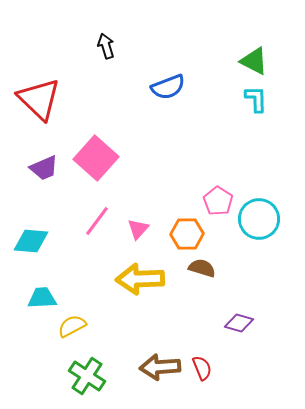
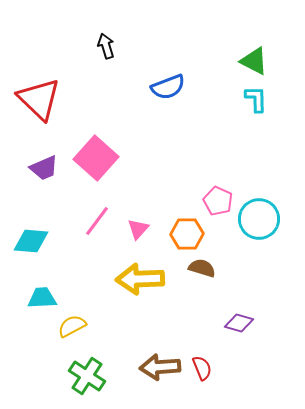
pink pentagon: rotated 8 degrees counterclockwise
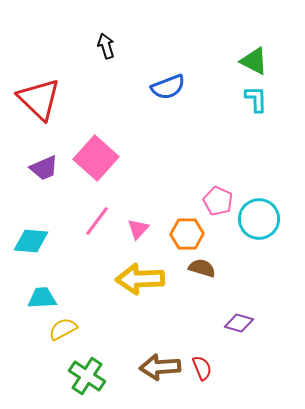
yellow semicircle: moved 9 px left, 3 px down
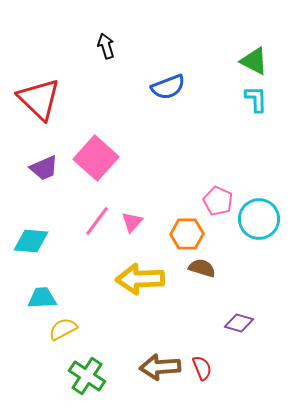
pink triangle: moved 6 px left, 7 px up
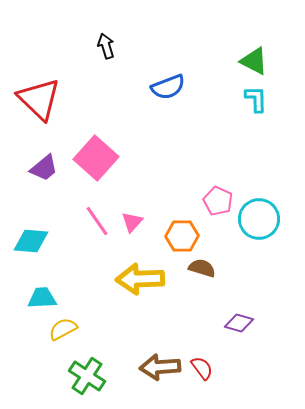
purple trapezoid: rotated 16 degrees counterclockwise
pink line: rotated 72 degrees counterclockwise
orange hexagon: moved 5 px left, 2 px down
red semicircle: rotated 15 degrees counterclockwise
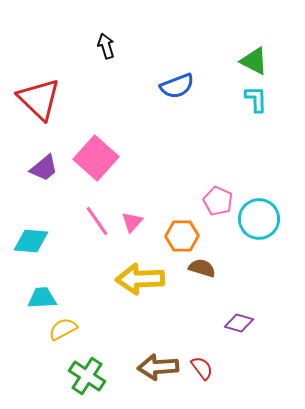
blue semicircle: moved 9 px right, 1 px up
brown arrow: moved 2 px left
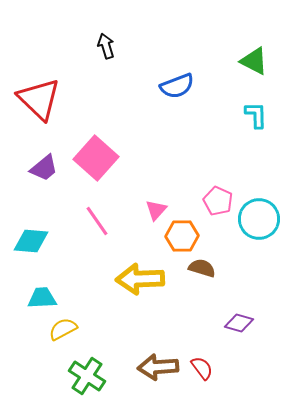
cyan L-shape: moved 16 px down
pink triangle: moved 24 px right, 12 px up
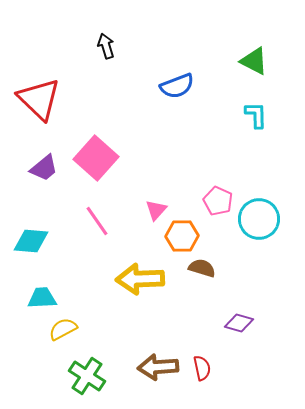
red semicircle: rotated 25 degrees clockwise
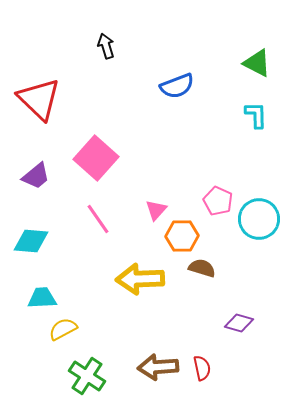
green triangle: moved 3 px right, 2 px down
purple trapezoid: moved 8 px left, 8 px down
pink line: moved 1 px right, 2 px up
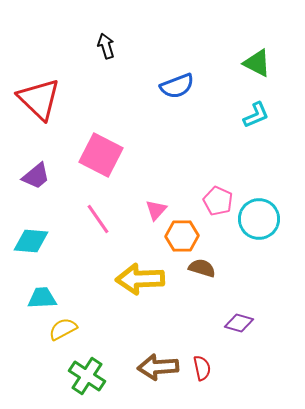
cyan L-shape: rotated 68 degrees clockwise
pink square: moved 5 px right, 3 px up; rotated 15 degrees counterclockwise
